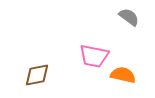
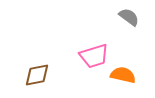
pink trapezoid: rotated 28 degrees counterclockwise
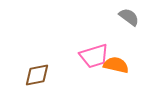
orange semicircle: moved 7 px left, 10 px up
